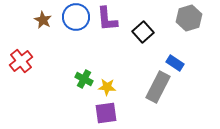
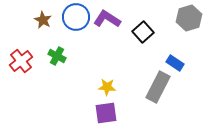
purple L-shape: rotated 128 degrees clockwise
green cross: moved 27 px left, 23 px up
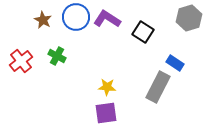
black square: rotated 15 degrees counterclockwise
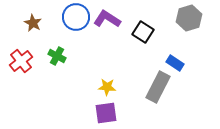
brown star: moved 10 px left, 3 px down
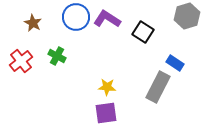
gray hexagon: moved 2 px left, 2 px up
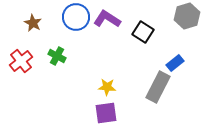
blue rectangle: rotated 72 degrees counterclockwise
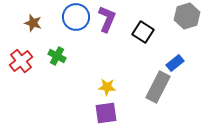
purple L-shape: rotated 80 degrees clockwise
brown star: rotated 12 degrees counterclockwise
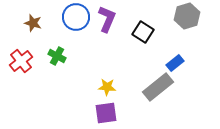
gray rectangle: rotated 24 degrees clockwise
